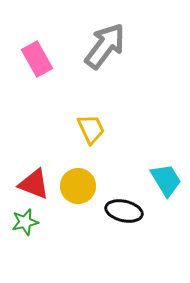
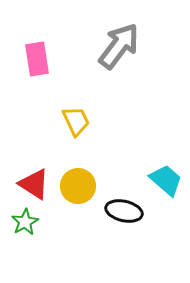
gray arrow: moved 14 px right
pink rectangle: rotated 20 degrees clockwise
yellow trapezoid: moved 15 px left, 8 px up
cyan trapezoid: rotated 18 degrees counterclockwise
red triangle: rotated 12 degrees clockwise
green star: rotated 16 degrees counterclockwise
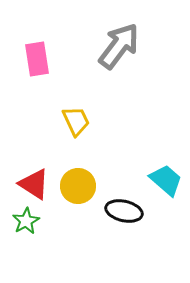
green star: moved 1 px right, 1 px up
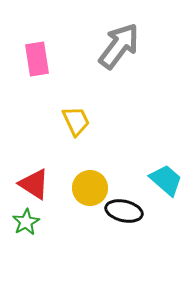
yellow circle: moved 12 px right, 2 px down
green star: moved 1 px down
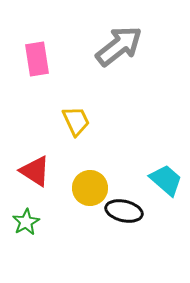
gray arrow: rotated 15 degrees clockwise
red triangle: moved 1 px right, 13 px up
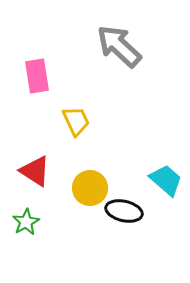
gray arrow: rotated 99 degrees counterclockwise
pink rectangle: moved 17 px down
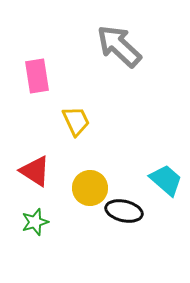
green star: moved 9 px right; rotated 12 degrees clockwise
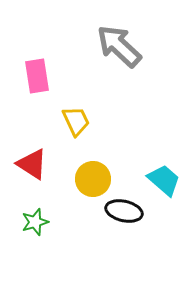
red triangle: moved 3 px left, 7 px up
cyan trapezoid: moved 2 px left
yellow circle: moved 3 px right, 9 px up
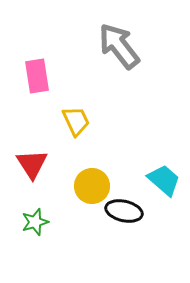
gray arrow: rotated 9 degrees clockwise
red triangle: rotated 24 degrees clockwise
yellow circle: moved 1 px left, 7 px down
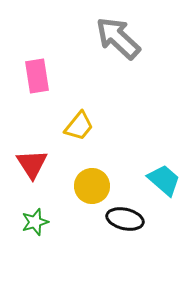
gray arrow: moved 1 px left, 8 px up; rotated 9 degrees counterclockwise
yellow trapezoid: moved 3 px right, 5 px down; rotated 64 degrees clockwise
black ellipse: moved 1 px right, 8 px down
